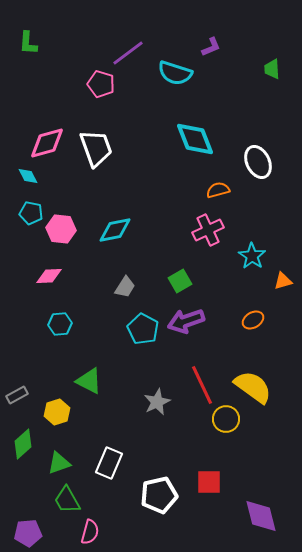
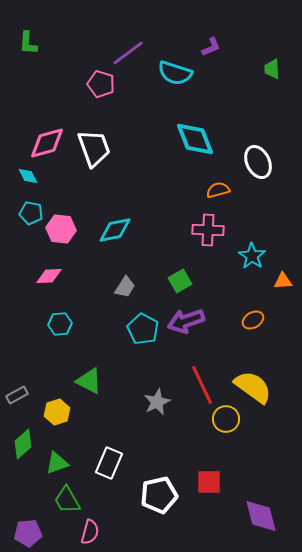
white trapezoid at (96, 148): moved 2 px left
pink cross at (208, 230): rotated 28 degrees clockwise
orange triangle at (283, 281): rotated 12 degrees clockwise
green triangle at (59, 463): moved 2 px left
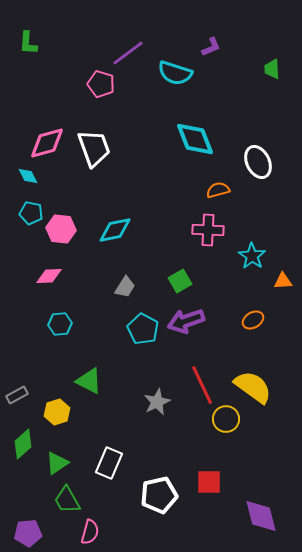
green triangle at (57, 463): rotated 15 degrees counterclockwise
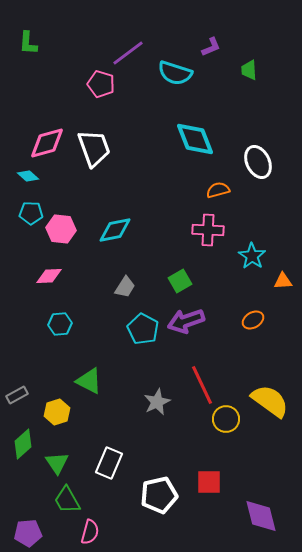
green trapezoid at (272, 69): moved 23 px left, 1 px down
cyan diamond at (28, 176): rotated 20 degrees counterclockwise
cyan pentagon at (31, 213): rotated 10 degrees counterclockwise
yellow semicircle at (253, 387): moved 17 px right, 14 px down
green triangle at (57, 463): rotated 30 degrees counterclockwise
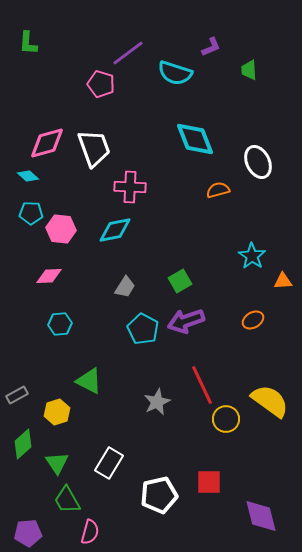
pink cross at (208, 230): moved 78 px left, 43 px up
white rectangle at (109, 463): rotated 8 degrees clockwise
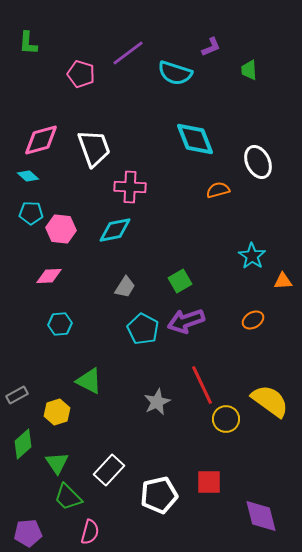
pink pentagon at (101, 84): moved 20 px left, 10 px up
pink diamond at (47, 143): moved 6 px left, 3 px up
white rectangle at (109, 463): moved 7 px down; rotated 12 degrees clockwise
green trapezoid at (67, 500): moved 1 px right, 3 px up; rotated 16 degrees counterclockwise
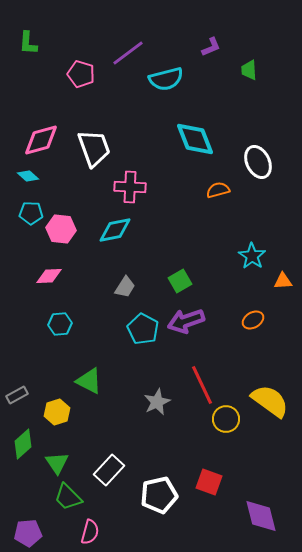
cyan semicircle at (175, 73): moved 9 px left, 6 px down; rotated 32 degrees counterclockwise
red square at (209, 482): rotated 20 degrees clockwise
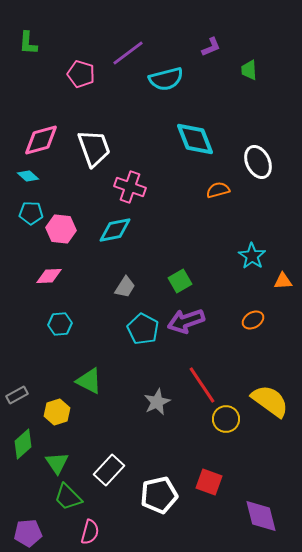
pink cross at (130, 187): rotated 16 degrees clockwise
red line at (202, 385): rotated 9 degrees counterclockwise
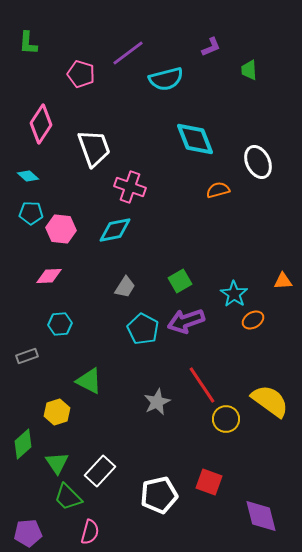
pink diamond at (41, 140): moved 16 px up; rotated 42 degrees counterclockwise
cyan star at (252, 256): moved 18 px left, 38 px down
gray rectangle at (17, 395): moved 10 px right, 39 px up; rotated 10 degrees clockwise
white rectangle at (109, 470): moved 9 px left, 1 px down
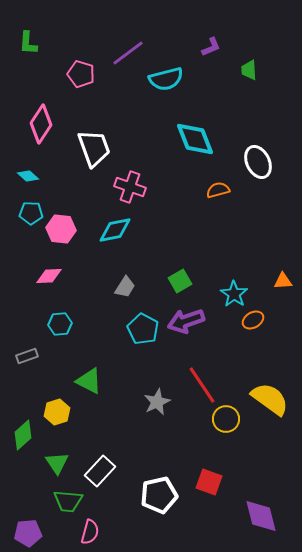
yellow semicircle at (270, 401): moved 2 px up
green diamond at (23, 444): moved 9 px up
green trapezoid at (68, 497): moved 4 px down; rotated 40 degrees counterclockwise
